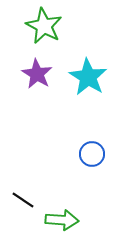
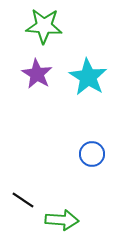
green star: rotated 24 degrees counterclockwise
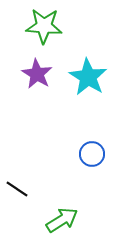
black line: moved 6 px left, 11 px up
green arrow: rotated 36 degrees counterclockwise
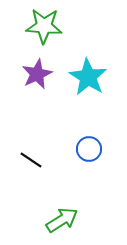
purple star: rotated 16 degrees clockwise
blue circle: moved 3 px left, 5 px up
black line: moved 14 px right, 29 px up
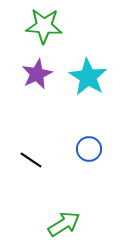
green arrow: moved 2 px right, 4 px down
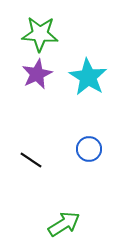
green star: moved 4 px left, 8 px down
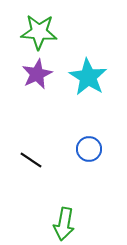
green star: moved 1 px left, 2 px up
green arrow: rotated 132 degrees clockwise
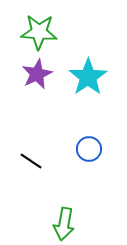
cyan star: rotated 6 degrees clockwise
black line: moved 1 px down
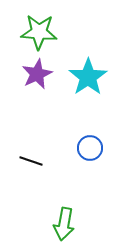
blue circle: moved 1 px right, 1 px up
black line: rotated 15 degrees counterclockwise
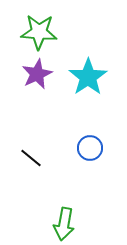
black line: moved 3 px up; rotated 20 degrees clockwise
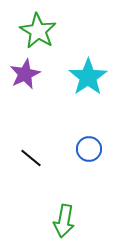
green star: moved 1 px left, 1 px up; rotated 27 degrees clockwise
purple star: moved 12 px left
blue circle: moved 1 px left, 1 px down
green arrow: moved 3 px up
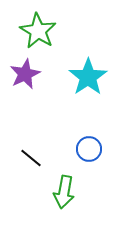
green arrow: moved 29 px up
